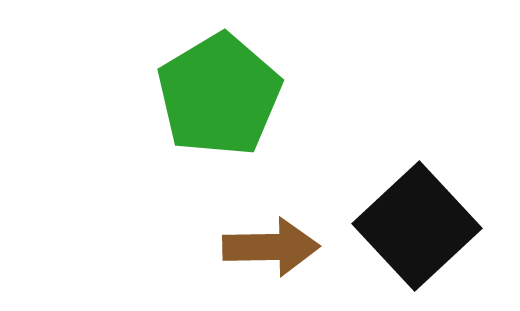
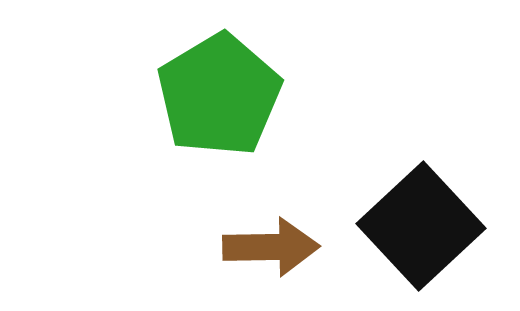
black square: moved 4 px right
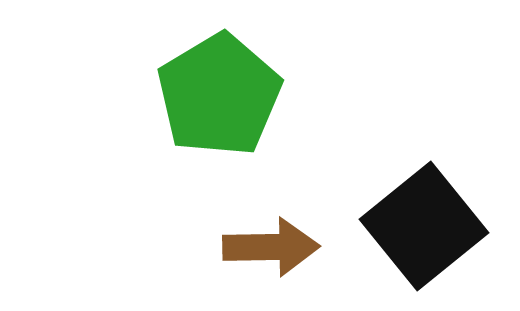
black square: moved 3 px right; rotated 4 degrees clockwise
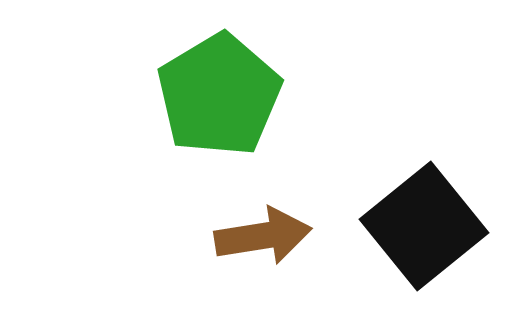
brown arrow: moved 8 px left, 11 px up; rotated 8 degrees counterclockwise
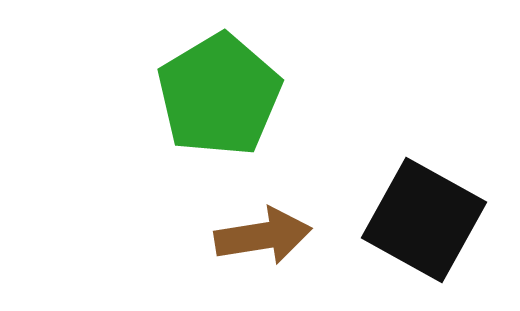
black square: moved 6 px up; rotated 22 degrees counterclockwise
